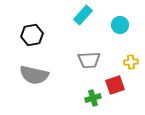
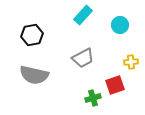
gray trapezoid: moved 6 px left, 2 px up; rotated 25 degrees counterclockwise
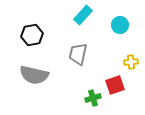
gray trapezoid: moved 5 px left, 4 px up; rotated 130 degrees clockwise
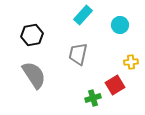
gray semicircle: rotated 136 degrees counterclockwise
red square: rotated 12 degrees counterclockwise
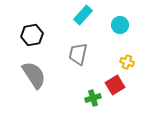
yellow cross: moved 4 px left; rotated 24 degrees clockwise
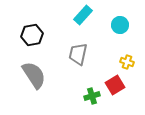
green cross: moved 1 px left, 2 px up
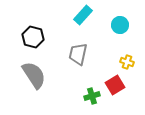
black hexagon: moved 1 px right, 2 px down; rotated 25 degrees clockwise
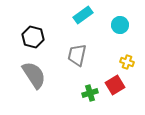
cyan rectangle: rotated 12 degrees clockwise
gray trapezoid: moved 1 px left, 1 px down
green cross: moved 2 px left, 3 px up
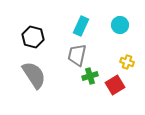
cyan rectangle: moved 2 px left, 11 px down; rotated 30 degrees counterclockwise
green cross: moved 17 px up
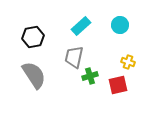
cyan rectangle: rotated 24 degrees clockwise
black hexagon: rotated 25 degrees counterclockwise
gray trapezoid: moved 3 px left, 2 px down
yellow cross: moved 1 px right
red square: moved 3 px right; rotated 18 degrees clockwise
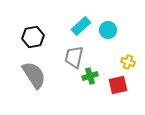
cyan circle: moved 12 px left, 5 px down
